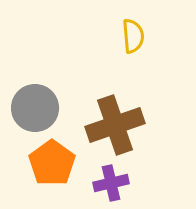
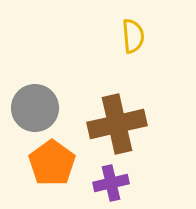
brown cross: moved 2 px right, 1 px up; rotated 6 degrees clockwise
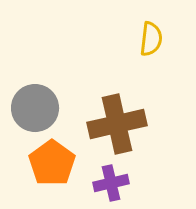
yellow semicircle: moved 18 px right, 3 px down; rotated 12 degrees clockwise
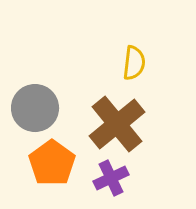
yellow semicircle: moved 17 px left, 24 px down
brown cross: rotated 26 degrees counterclockwise
purple cross: moved 5 px up; rotated 12 degrees counterclockwise
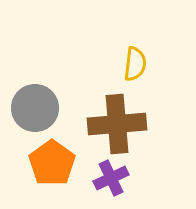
yellow semicircle: moved 1 px right, 1 px down
brown cross: rotated 34 degrees clockwise
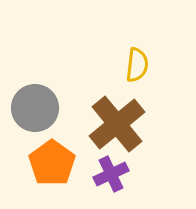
yellow semicircle: moved 2 px right, 1 px down
brown cross: rotated 34 degrees counterclockwise
purple cross: moved 4 px up
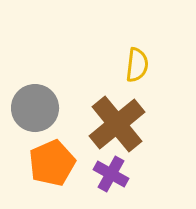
orange pentagon: rotated 12 degrees clockwise
purple cross: rotated 36 degrees counterclockwise
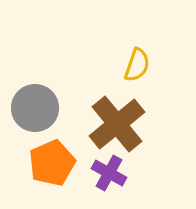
yellow semicircle: rotated 12 degrees clockwise
purple cross: moved 2 px left, 1 px up
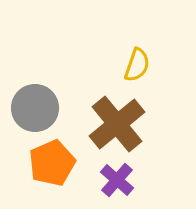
purple cross: moved 8 px right, 7 px down; rotated 12 degrees clockwise
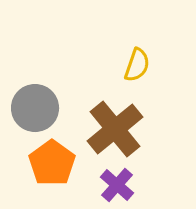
brown cross: moved 2 px left, 5 px down
orange pentagon: rotated 12 degrees counterclockwise
purple cross: moved 5 px down
